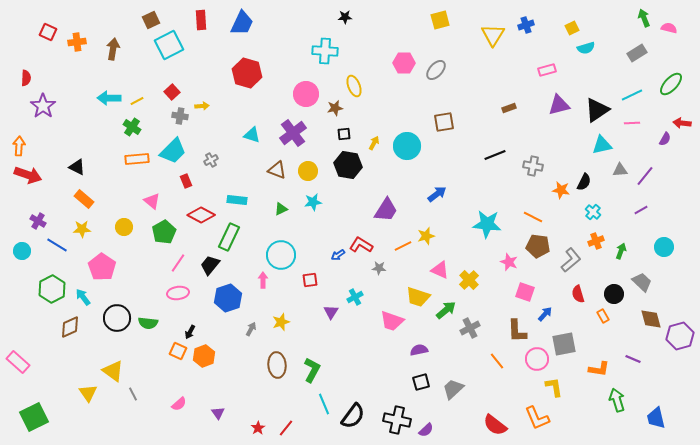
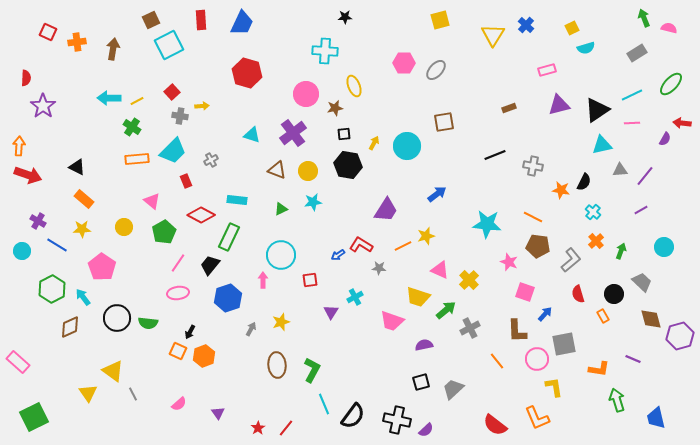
blue cross at (526, 25): rotated 28 degrees counterclockwise
orange cross at (596, 241): rotated 21 degrees counterclockwise
purple semicircle at (419, 350): moved 5 px right, 5 px up
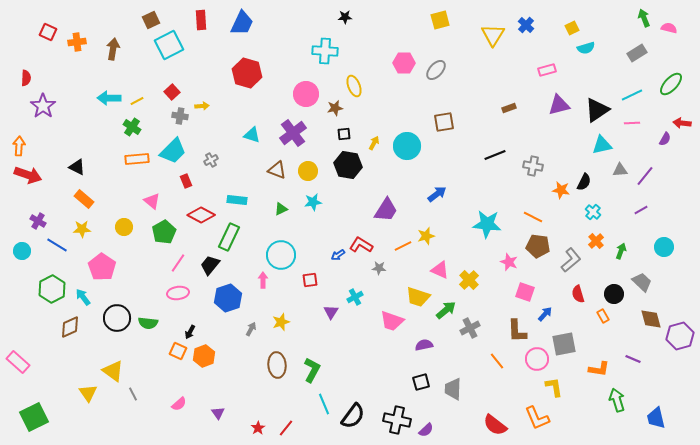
gray trapezoid at (453, 389): rotated 45 degrees counterclockwise
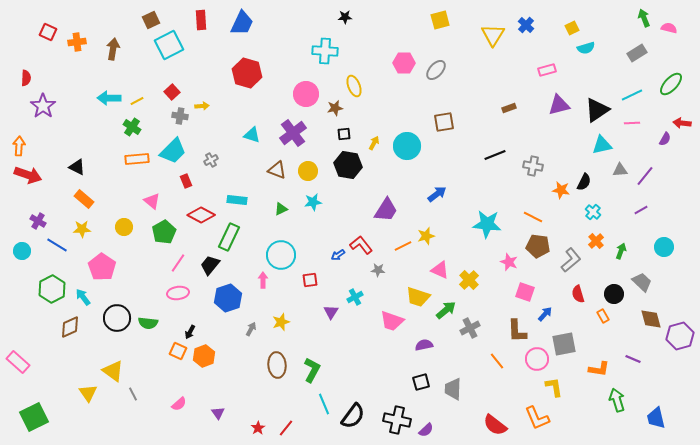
red L-shape at (361, 245): rotated 20 degrees clockwise
gray star at (379, 268): moved 1 px left, 2 px down
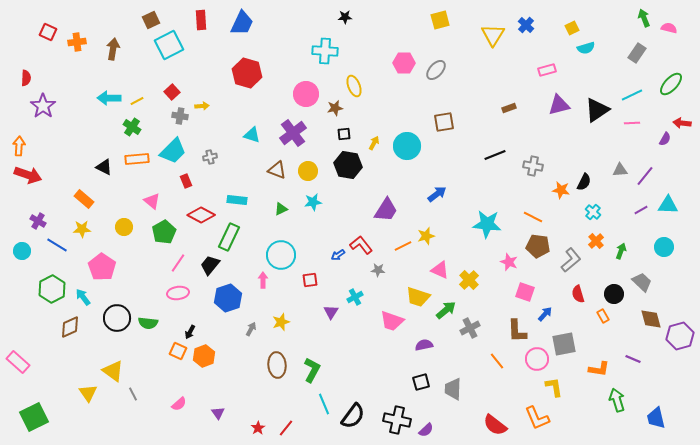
gray rectangle at (637, 53): rotated 24 degrees counterclockwise
cyan triangle at (602, 145): moved 66 px right, 60 px down; rotated 15 degrees clockwise
gray cross at (211, 160): moved 1 px left, 3 px up; rotated 16 degrees clockwise
black triangle at (77, 167): moved 27 px right
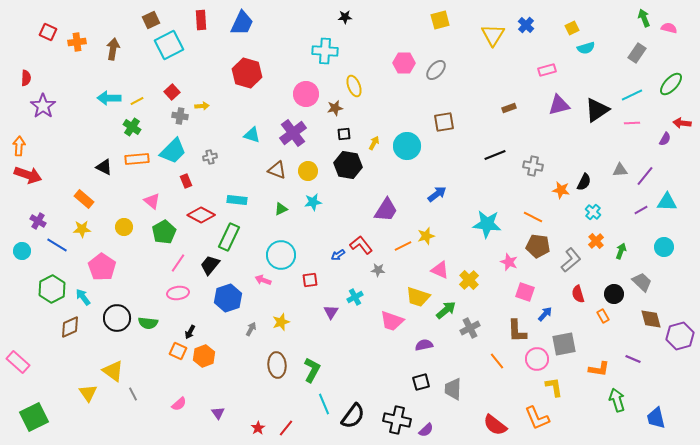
cyan triangle at (668, 205): moved 1 px left, 3 px up
pink arrow at (263, 280): rotated 70 degrees counterclockwise
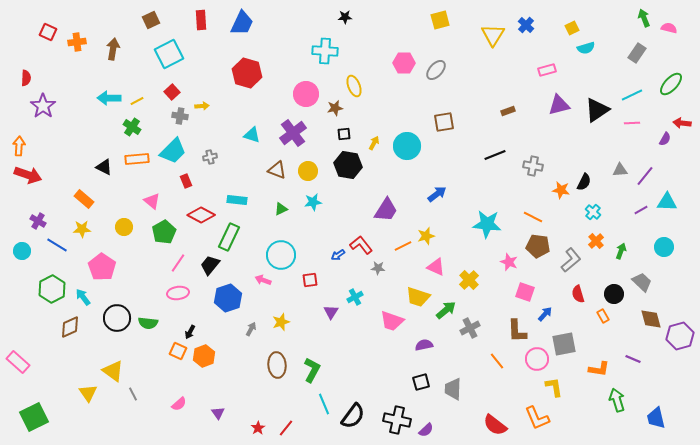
cyan square at (169, 45): moved 9 px down
brown rectangle at (509, 108): moved 1 px left, 3 px down
gray star at (378, 270): moved 2 px up
pink triangle at (440, 270): moved 4 px left, 3 px up
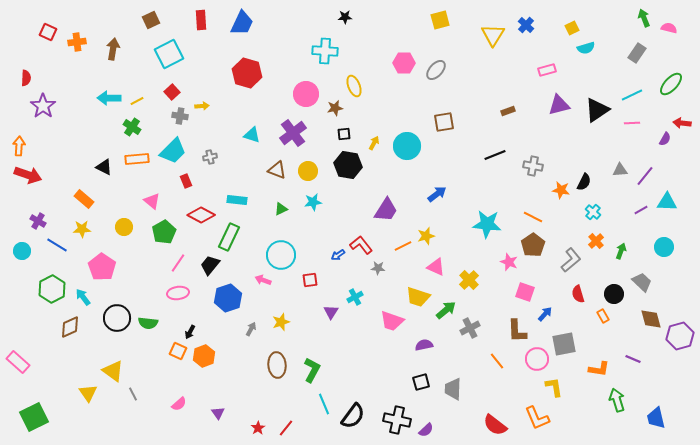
brown pentagon at (538, 246): moved 5 px left, 1 px up; rotated 30 degrees clockwise
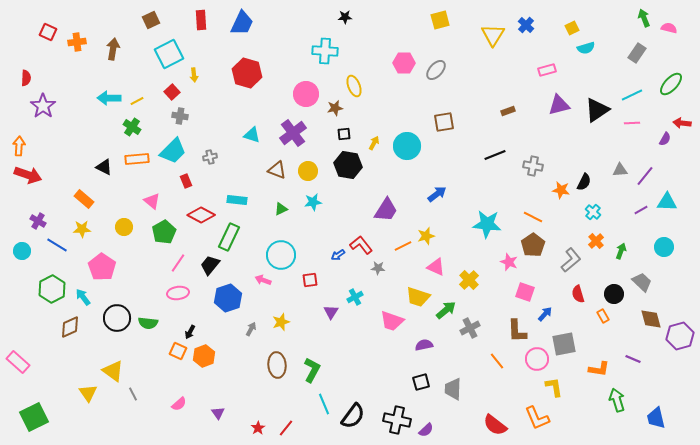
yellow arrow at (202, 106): moved 8 px left, 31 px up; rotated 88 degrees clockwise
